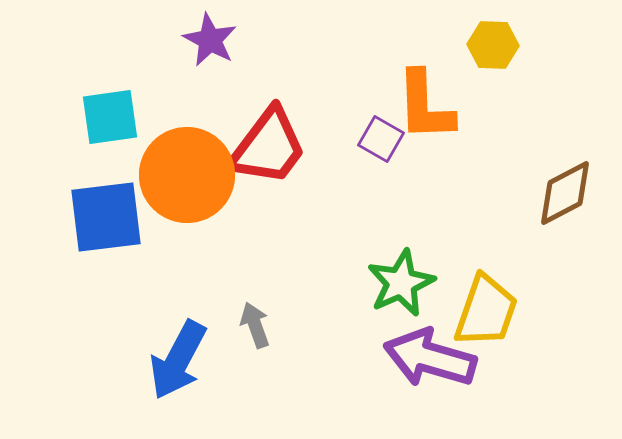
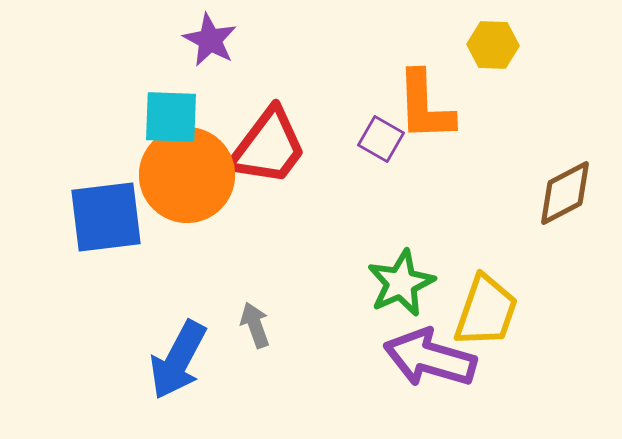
cyan square: moved 61 px right; rotated 10 degrees clockwise
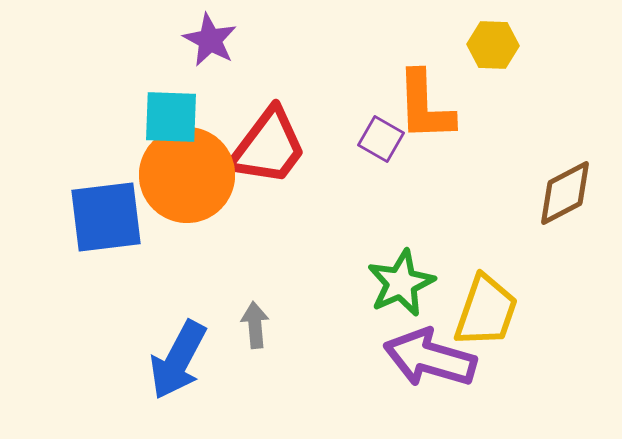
gray arrow: rotated 15 degrees clockwise
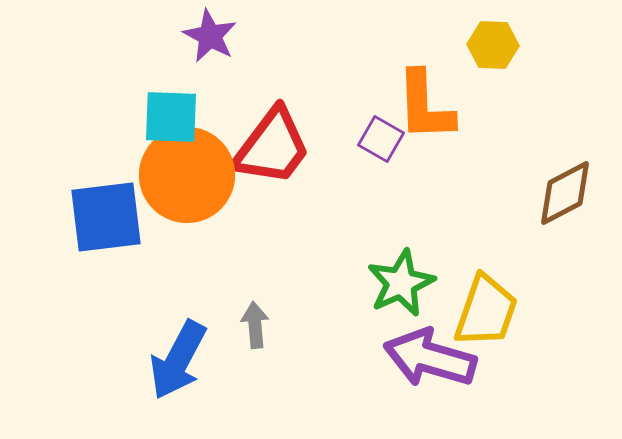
purple star: moved 4 px up
red trapezoid: moved 4 px right
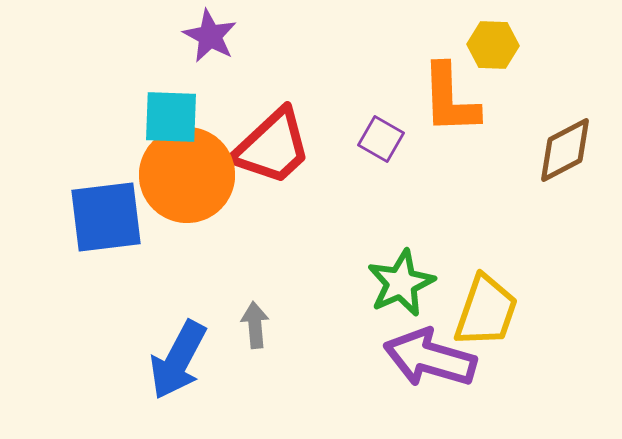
orange L-shape: moved 25 px right, 7 px up
red trapezoid: rotated 10 degrees clockwise
brown diamond: moved 43 px up
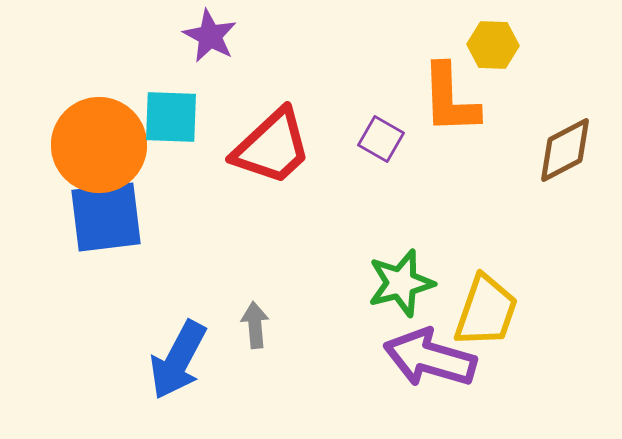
orange circle: moved 88 px left, 30 px up
green star: rotated 10 degrees clockwise
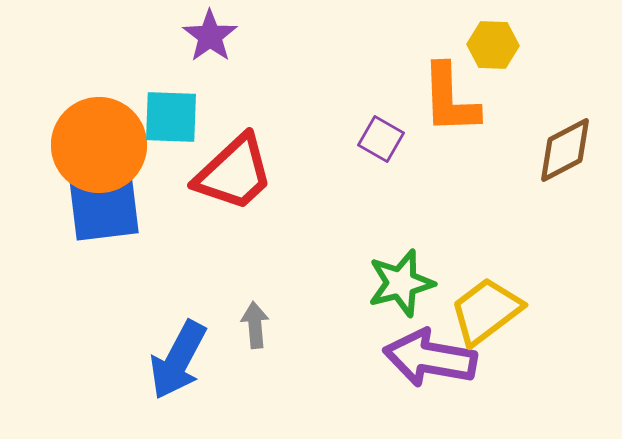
purple star: rotated 8 degrees clockwise
red trapezoid: moved 38 px left, 26 px down
blue square: moved 2 px left, 11 px up
yellow trapezoid: rotated 146 degrees counterclockwise
purple arrow: rotated 6 degrees counterclockwise
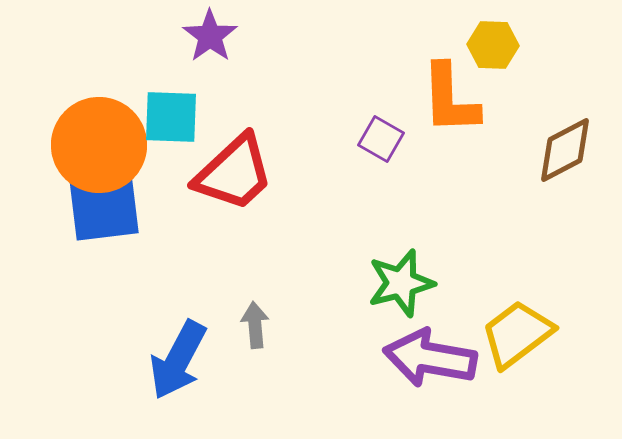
yellow trapezoid: moved 31 px right, 23 px down
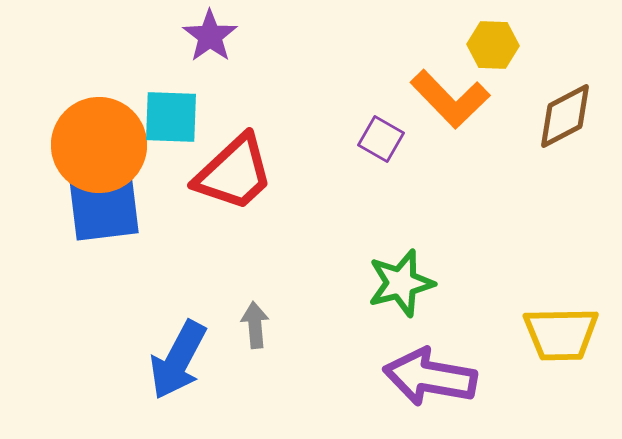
orange L-shape: rotated 42 degrees counterclockwise
brown diamond: moved 34 px up
yellow trapezoid: moved 44 px right; rotated 144 degrees counterclockwise
purple arrow: moved 19 px down
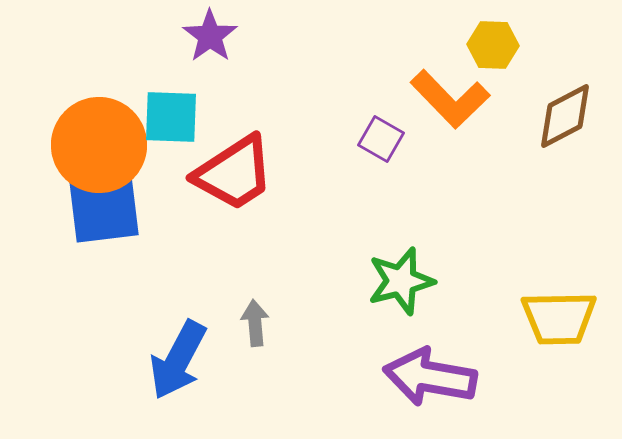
red trapezoid: rotated 10 degrees clockwise
blue square: moved 2 px down
green star: moved 2 px up
gray arrow: moved 2 px up
yellow trapezoid: moved 2 px left, 16 px up
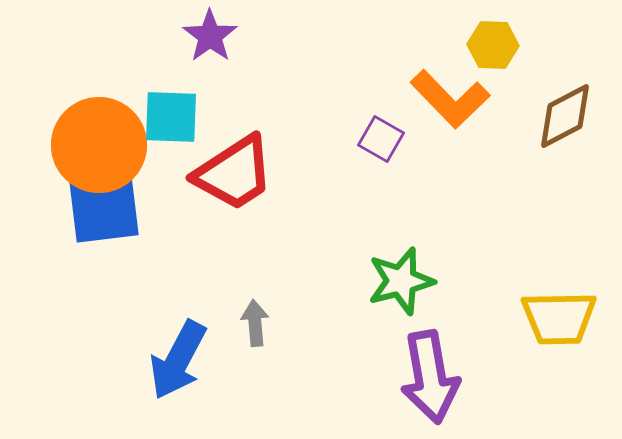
purple arrow: rotated 110 degrees counterclockwise
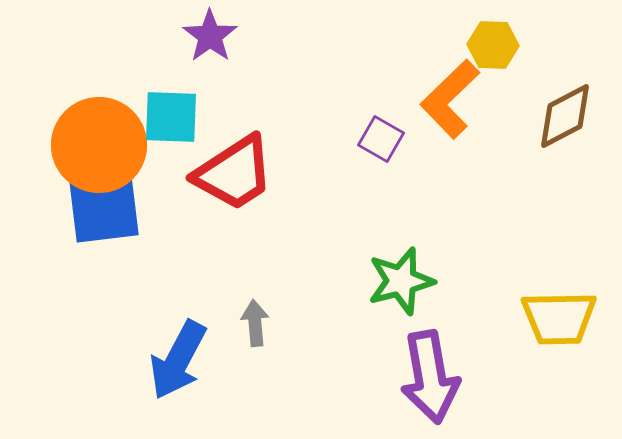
orange L-shape: rotated 90 degrees clockwise
